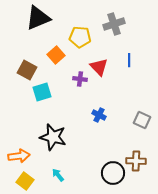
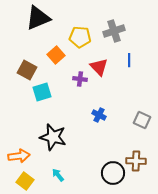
gray cross: moved 7 px down
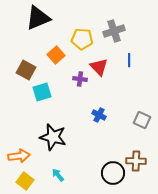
yellow pentagon: moved 2 px right, 2 px down
brown square: moved 1 px left
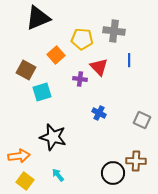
gray cross: rotated 25 degrees clockwise
blue cross: moved 2 px up
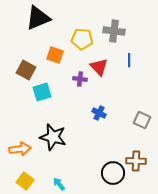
orange square: moved 1 px left; rotated 30 degrees counterclockwise
orange arrow: moved 1 px right, 7 px up
cyan arrow: moved 1 px right, 9 px down
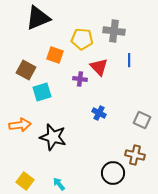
orange arrow: moved 24 px up
brown cross: moved 1 px left, 6 px up; rotated 12 degrees clockwise
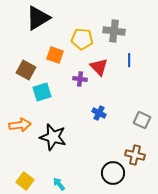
black triangle: rotated 8 degrees counterclockwise
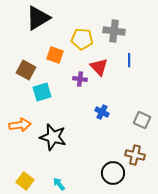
blue cross: moved 3 px right, 1 px up
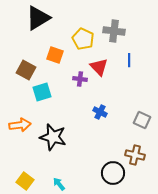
yellow pentagon: moved 1 px right; rotated 20 degrees clockwise
blue cross: moved 2 px left
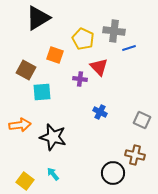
blue line: moved 12 px up; rotated 72 degrees clockwise
cyan square: rotated 12 degrees clockwise
cyan arrow: moved 6 px left, 10 px up
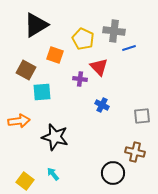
black triangle: moved 2 px left, 7 px down
blue cross: moved 2 px right, 7 px up
gray square: moved 4 px up; rotated 30 degrees counterclockwise
orange arrow: moved 1 px left, 4 px up
black star: moved 2 px right
brown cross: moved 3 px up
